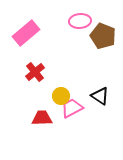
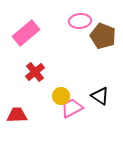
red trapezoid: moved 25 px left, 3 px up
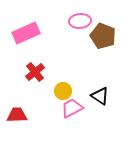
pink rectangle: rotated 16 degrees clockwise
yellow circle: moved 2 px right, 5 px up
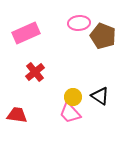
pink ellipse: moved 1 px left, 2 px down
yellow circle: moved 10 px right, 6 px down
pink trapezoid: moved 2 px left, 5 px down; rotated 105 degrees counterclockwise
red trapezoid: rotated 10 degrees clockwise
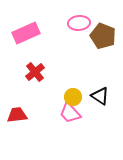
red trapezoid: rotated 15 degrees counterclockwise
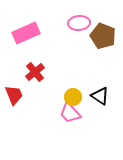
red trapezoid: moved 3 px left, 20 px up; rotated 75 degrees clockwise
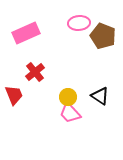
yellow circle: moved 5 px left
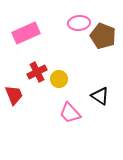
red cross: moved 2 px right; rotated 12 degrees clockwise
yellow circle: moved 9 px left, 18 px up
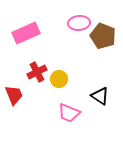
pink trapezoid: moved 1 px left; rotated 25 degrees counterclockwise
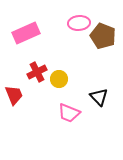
black triangle: moved 1 px left, 1 px down; rotated 12 degrees clockwise
